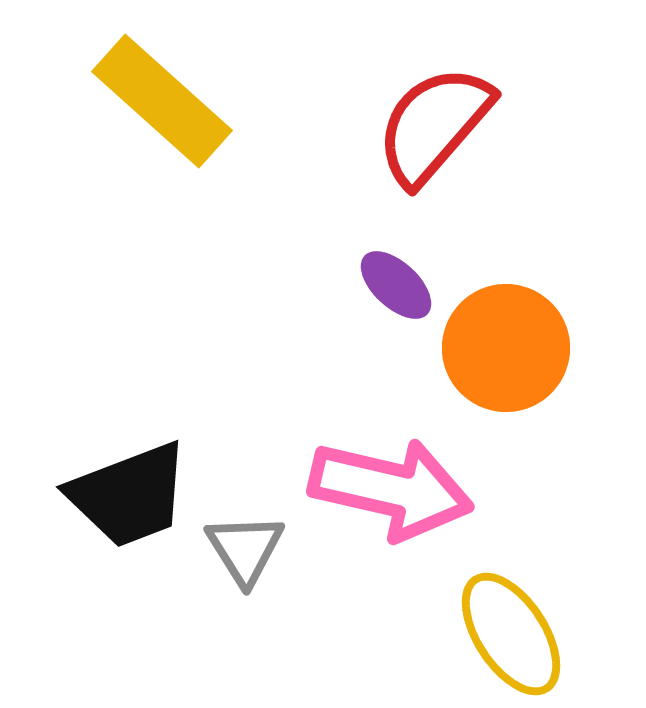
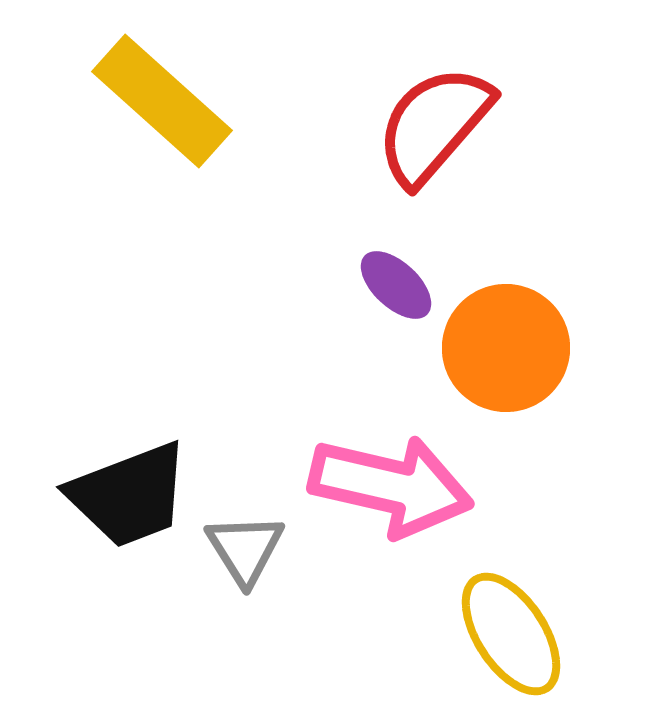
pink arrow: moved 3 px up
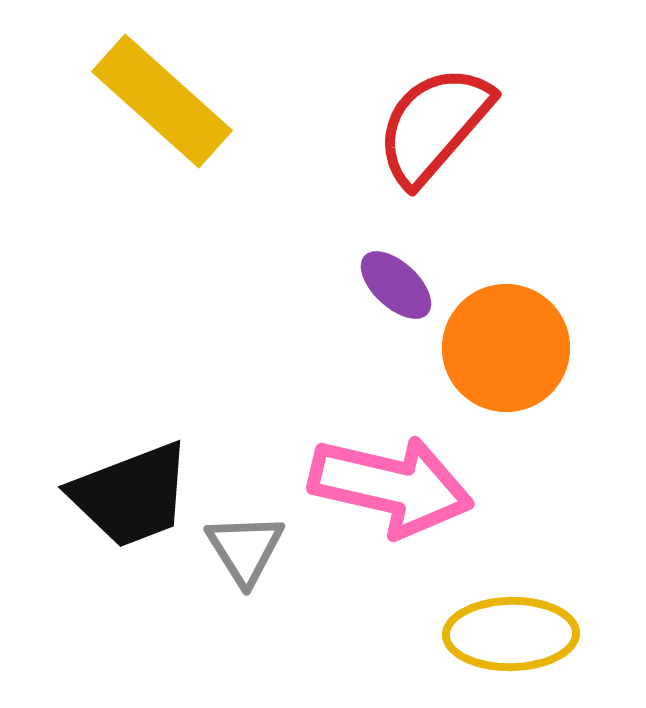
black trapezoid: moved 2 px right
yellow ellipse: rotated 58 degrees counterclockwise
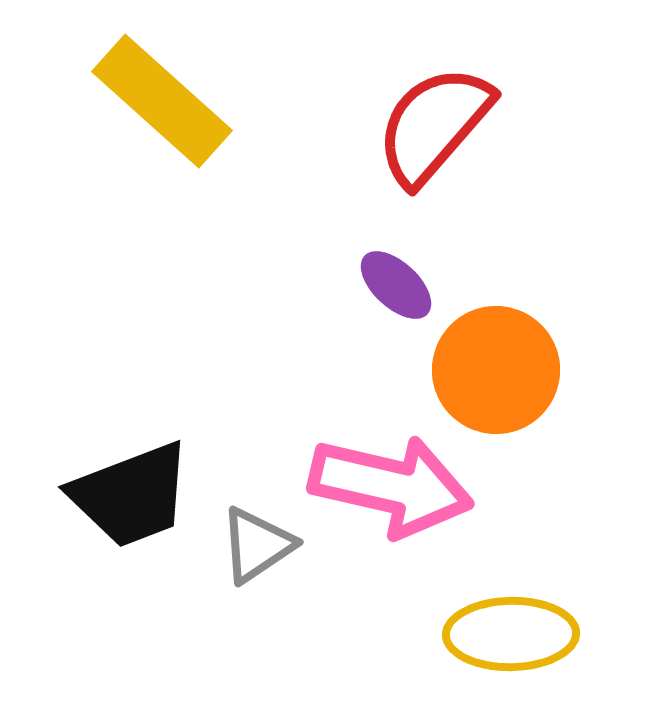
orange circle: moved 10 px left, 22 px down
gray triangle: moved 12 px right, 4 px up; rotated 28 degrees clockwise
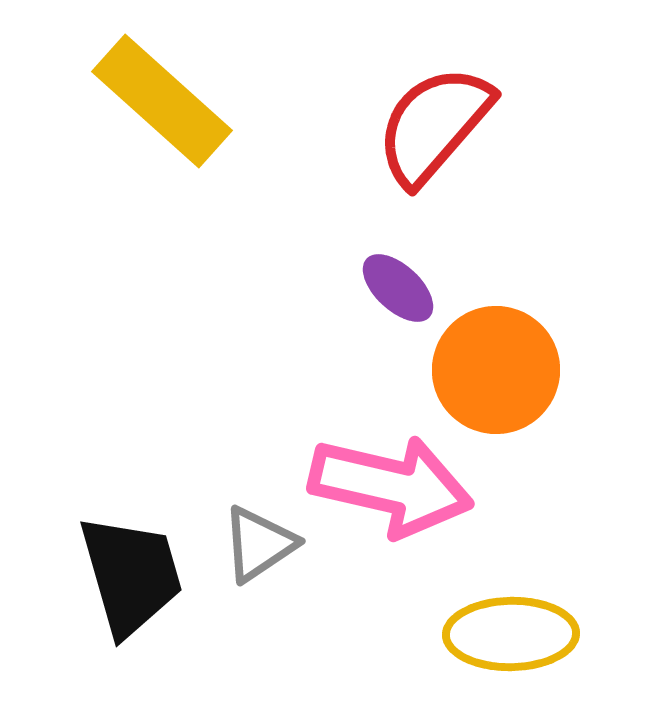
purple ellipse: moved 2 px right, 3 px down
black trapezoid: moved 80 px down; rotated 85 degrees counterclockwise
gray triangle: moved 2 px right, 1 px up
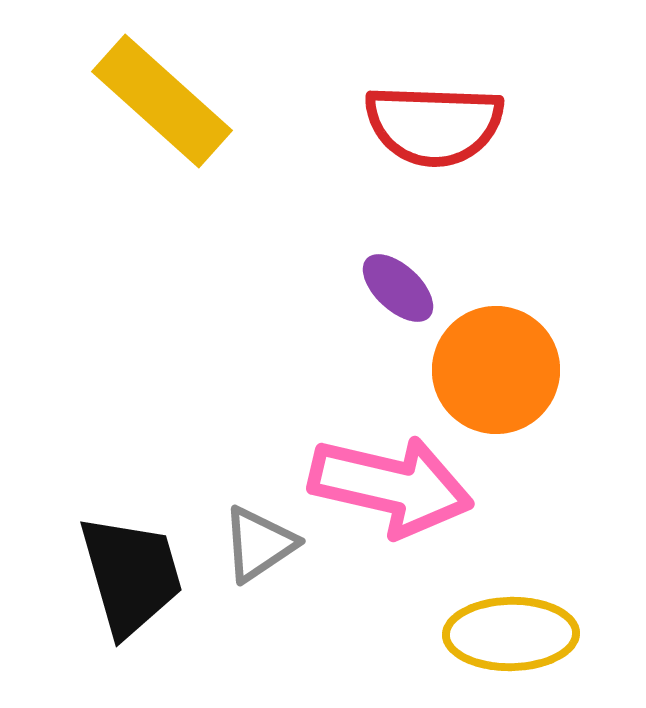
red semicircle: rotated 129 degrees counterclockwise
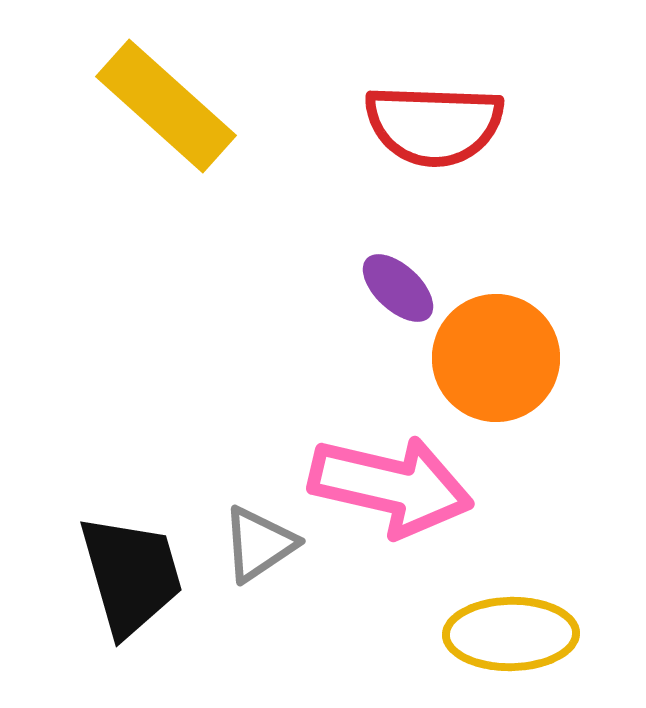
yellow rectangle: moved 4 px right, 5 px down
orange circle: moved 12 px up
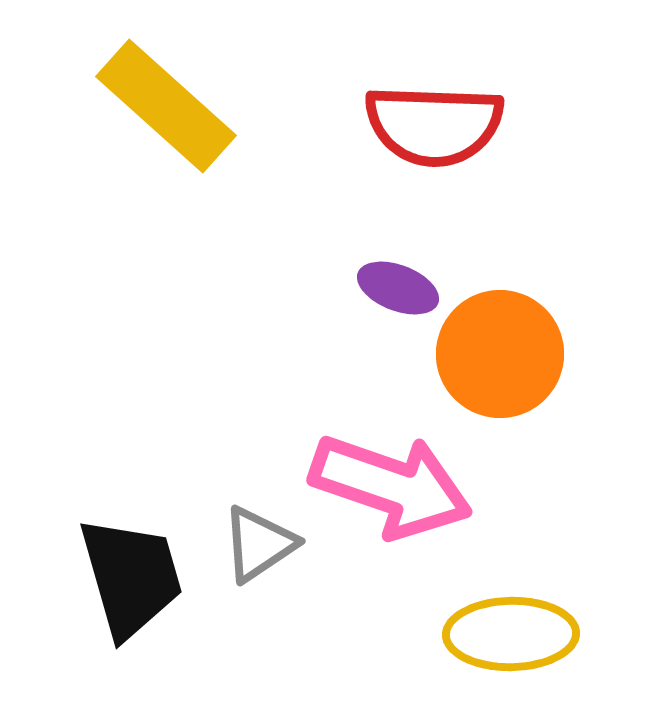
purple ellipse: rotated 22 degrees counterclockwise
orange circle: moved 4 px right, 4 px up
pink arrow: rotated 6 degrees clockwise
black trapezoid: moved 2 px down
